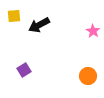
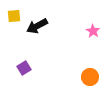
black arrow: moved 2 px left, 1 px down
purple square: moved 2 px up
orange circle: moved 2 px right, 1 px down
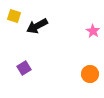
yellow square: rotated 24 degrees clockwise
orange circle: moved 3 px up
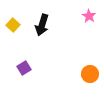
yellow square: moved 1 px left, 9 px down; rotated 24 degrees clockwise
black arrow: moved 5 px right, 1 px up; rotated 45 degrees counterclockwise
pink star: moved 4 px left, 15 px up
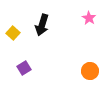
pink star: moved 2 px down
yellow square: moved 8 px down
orange circle: moved 3 px up
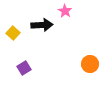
pink star: moved 24 px left, 7 px up
black arrow: rotated 110 degrees counterclockwise
orange circle: moved 7 px up
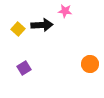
pink star: rotated 24 degrees counterclockwise
yellow square: moved 5 px right, 4 px up
